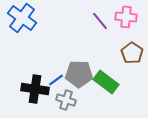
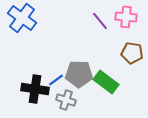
brown pentagon: rotated 25 degrees counterclockwise
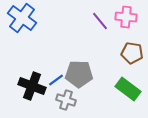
green rectangle: moved 22 px right, 7 px down
black cross: moved 3 px left, 3 px up; rotated 12 degrees clockwise
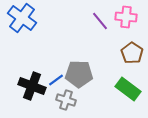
brown pentagon: rotated 25 degrees clockwise
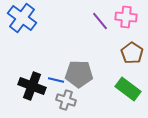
blue line: rotated 49 degrees clockwise
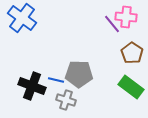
purple line: moved 12 px right, 3 px down
green rectangle: moved 3 px right, 2 px up
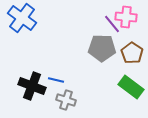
gray pentagon: moved 23 px right, 26 px up
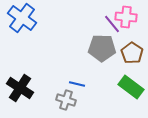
blue line: moved 21 px right, 4 px down
black cross: moved 12 px left, 2 px down; rotated 12 degrees clockwise
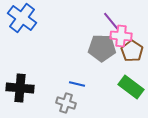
pink cross: moved 5 px left, 19 px down
purple line: moved 1 px left, 3 px up
brown pentagon: moved 2 px up
black cross: rotated 28 degrees counterclockwise
gray cross: moved 3 px down
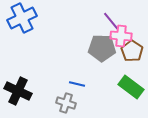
blue cross: rotated 28 degrees clockwise
black cross: moved 2 px left, 3 px down; rotated 20 degrees clockwise
